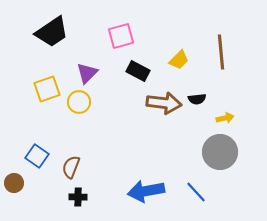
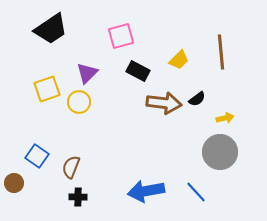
black trapezoid: moved 1 px left, 3 px up
black semicircle: rotated 30 degrees counterclockwise
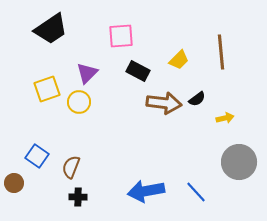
pink square: rotated 12 degrees clockwise
gray circle: moved 19 px right, 10 px down
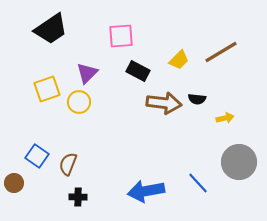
brown line: rotated 64 degrees clockwise
black semicircle: rotated 42 degrees clockwise
brown semicircle: moved 3 px left, 3 px up
blue line: moved 2 px right, 9 px up
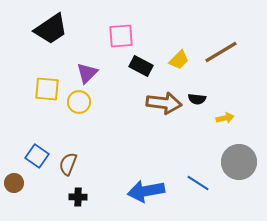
black rectangle: moved 3 px right, 5 px up
yellow square: rotated 24 degrees clockwise
blue line: rotated 15 degrees counterclockwise
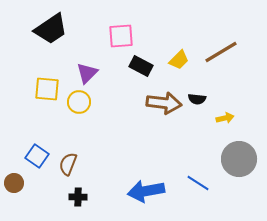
gray circle: moved 3 px up
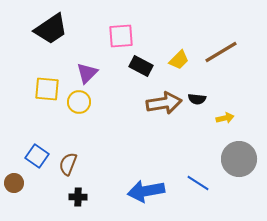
brown arrow: rotated 16 degrees counterclockwise
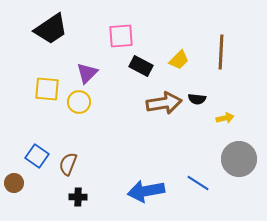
brown line: rotated 56 degrees counterclockwise
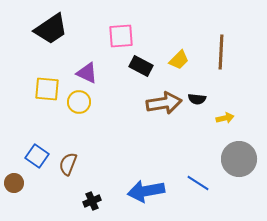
purple triangle: rotated 50 degrees counterclockwise
black cross: moved 14 px right, 4 px down; rotated 24 degrees counterclockwise
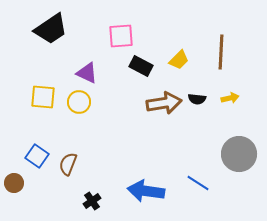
yellow square: moved 4 px left, 8 px down
yellow arrow: moved 5 px right, 20 px up
gray circle: moved 5 px up
blue arrow: rotated 18 degrees clockwise
black cross: rotated 12 degrees counterclockwise
